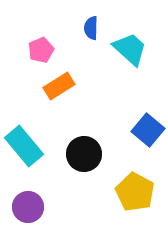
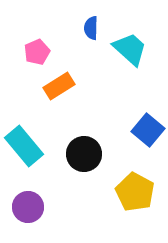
pink pentagon: moved 4 px left, 2 px down
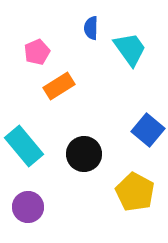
cyan trapezoid: rotated 12 degrees clockwise
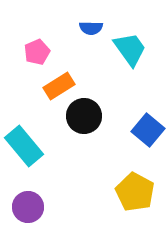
blue semicircle: rotated 90 degrees counterclockwise
black circle: moved 38 px up
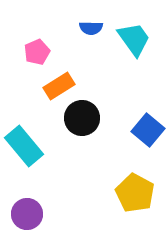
cyan trapezoid: moved 4 px right, 10 px up
black circle: moved 2 px left, 2 px down
yellow pentagon: moved 1 px down
purple circle: moved 1 px left, 7 px down
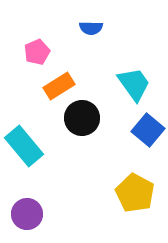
cyan trapezoid: moved 45 px down
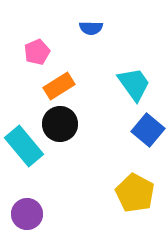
black circle: moved 22 px left, 6 px down
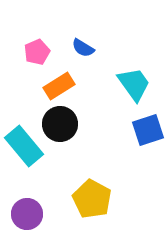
blue semicircle: moved 8 px left, 20 px down; rotated 30 degrees clockwise
blue square: rotated 32 degrees clockwise
yellow pentagon: moved 43 px left, 6 px down
